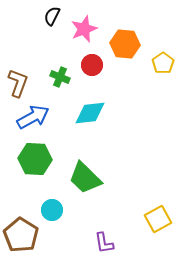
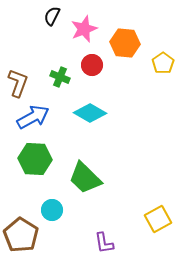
orange hexagon: moved 1 px up
cyan diamond: rotated 36 degrees clockwise
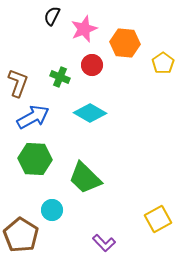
purple L-shape: rotated 35 degrees counterclockwise
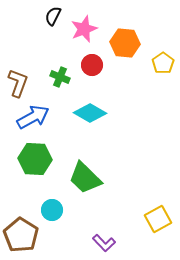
black semicircle: moved 1 px right
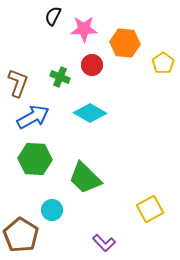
pink star: rotated 20 degrees clockwise
yellow square: moved 8 px left, 10 px up
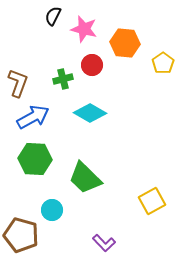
pink star: rotated 16 degrees clockwise
green cross: moved 3 px right, 2 px down; rotated 36 degrees counterclockwise
yellow square: moved 2 px right, 8 px up
brown pentagon: rotated 16 degrees counterclockwise
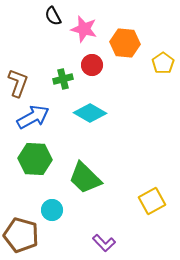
black semicircle: rotated 54 degrees counterclockwise
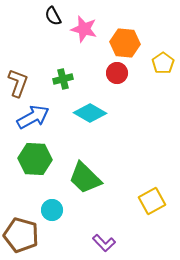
red circle: moved 25 px right, 8 px down
